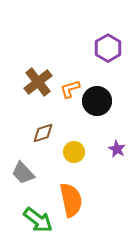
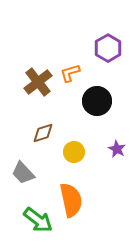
orange L-shape: moved 16 px up
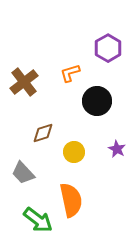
brown cross: moved 14 px left
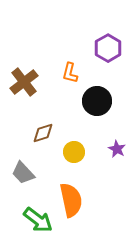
orange L-shape: rotated 60 degrees counterclockwise
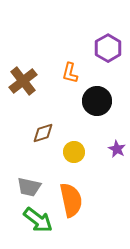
brown cross: moved 1 px left, 1 px up
gray trapezoid: moved 6 px right, 14 px down; rotated 35 degrees counterclockwise
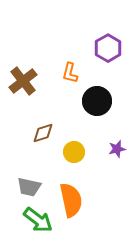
purple star: rotated 30 degrees clockwise
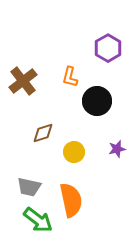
orange L-shape: moved 4 px down
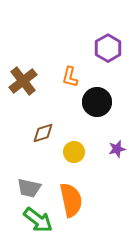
black circle: moved 1 px down
gray trapezoid: moved 1 px down
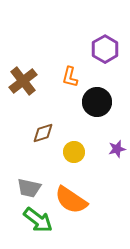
purple hexagon: moved 3 px left, 1 px down
orange semicircle: rotated 136 degrees clockwise
